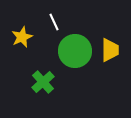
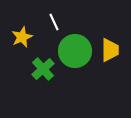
green cross: moved 13 px up
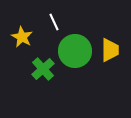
yellow star: rotated 20 degrees counterclockwise
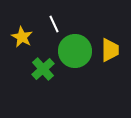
white line: moved 2 px down
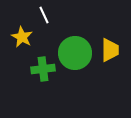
white line: moved 10 px left, 9 px up
green circle: moved 2 px down
green cross: rotated 35 degrees clockwise
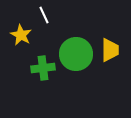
yellow star: moved 1 px left, 2 px up
green circle: moved 1 px right, 1 px down
green cross: moved 1 px up
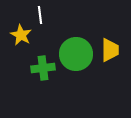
white line: moved 4 px left; rotated 18 degrees clockwise
